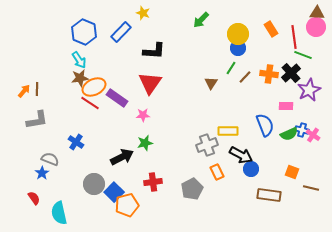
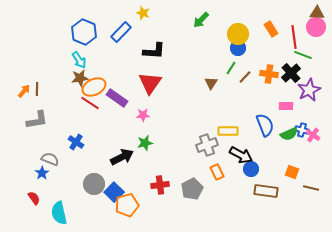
red cross at (153, 182): moved 7 px right, 3 px down
brown rectangle at (269, 195): moved 3 px left, 4 px up
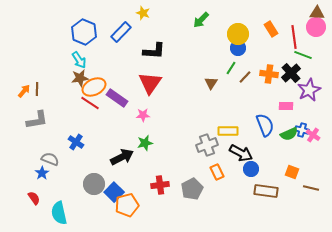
black arrow at (241, 155): moved 2 px up
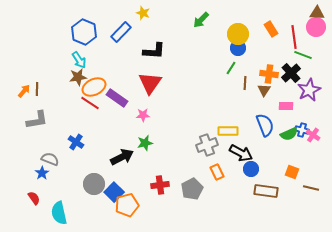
brown line at (245, 77): moved 6 px down; rotated 40 degrees counterclockwise
brown star at (80, 78): moved 2 px left, 1 px up
brown triangle at (211, 83): moved 53 px right, 7 px down
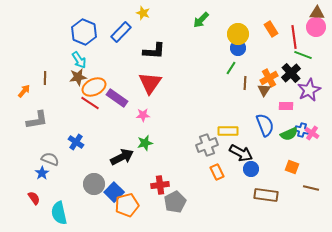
orange cross at (269, 74): moved 4 px down; rotated 36 degrees counterclockwise
brown line at (37, 89): moved 8 px right, 11 px up
pink cross at (313, 135): moved 1 px left, 2 px up
orange square at (292, 172): moved 5 px up
gray pentagon at (192, 189): moved 17 px left, 13 px down
brown rectangle at (266, 191): moved 4 px down
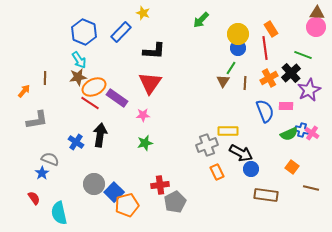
red line at (294, 37): moved 29 px left, 11 px down
brown triangle at (264, 90): moved 41 px left, 9 px up
blue semicircle at (265, 125): moved 14 px up
black arrow at (122, 157): moved 22 px left, 22 px up; rotated 55 degrees counterclockwise
orange square at (292, 167): rotated 16 degrees clockwise
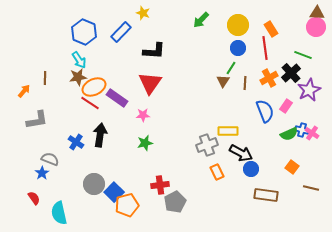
yellow circle at (238, 34): moved 9 px up
pink rectangle at (286, 106): rotated 56 degrees counterclockwise
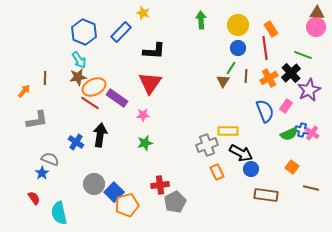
green arrow at (201, 20): rotated 132 degrees clockwise
brown line at (245, 83): moved 1 px right, 7 px up
